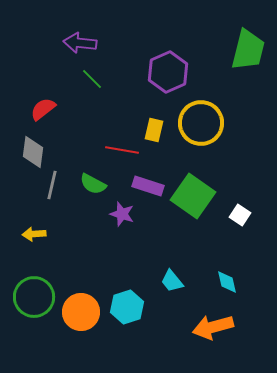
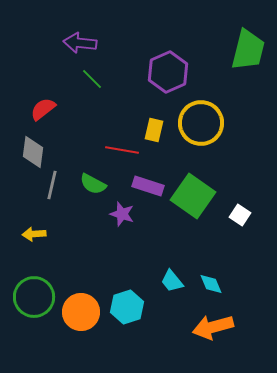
cyan diamond: moved 16 px left, 2 px down; rotated 10 degrees counterclockwise
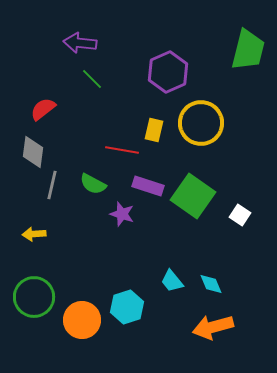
orange circle: moved 1 px right, 8 px down
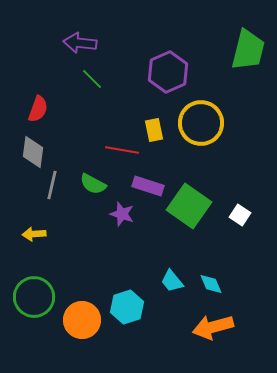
red semicircle: moved 5 px left; rotated 148 degrees clockwise
yellow rectangle: rotated 25 degrees counterclockwise
green square: moved 4 px left, 10 px down
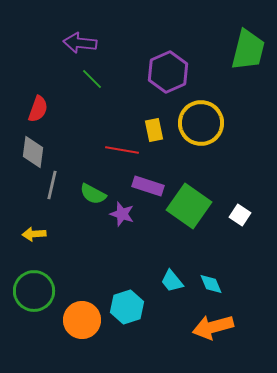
green semicircle: moved 10 px down
green circle: moved 6 px up
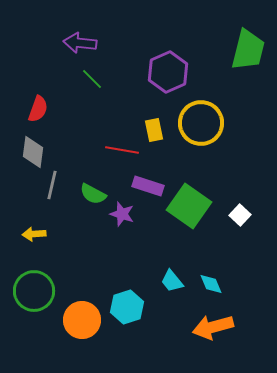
white square: rotated 10 degrees clockwise
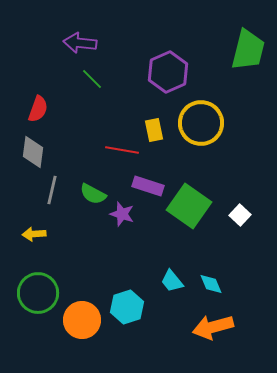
gray line: moved 5 px down
green circle: moved 4 px right, 2 px down
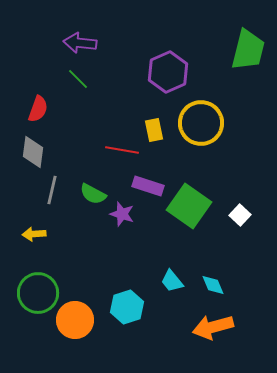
green line: moved 14 px left
cyan diamond: moved 2 px right, 1 px down
orange circle: moved 7 px left
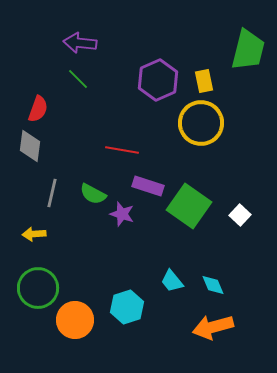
purple hexagon: moved 10 px left, 8 px down
yellow rectangle: moved 50 px right, 49 px up
gray diamond: moved 3 px left, 6 px up
gray line: moved 3 px down
green circle: moved 5 px up
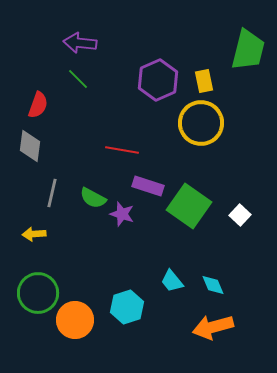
red semicircle: moved 4 px up
green semicircle: moved 4 px down
green circle: moved 5 px down
